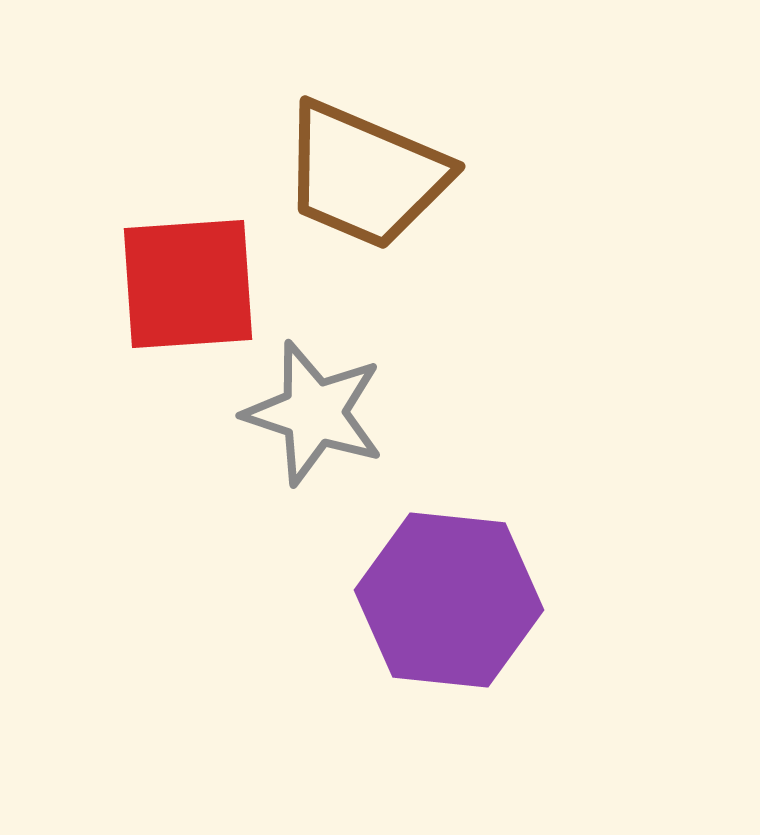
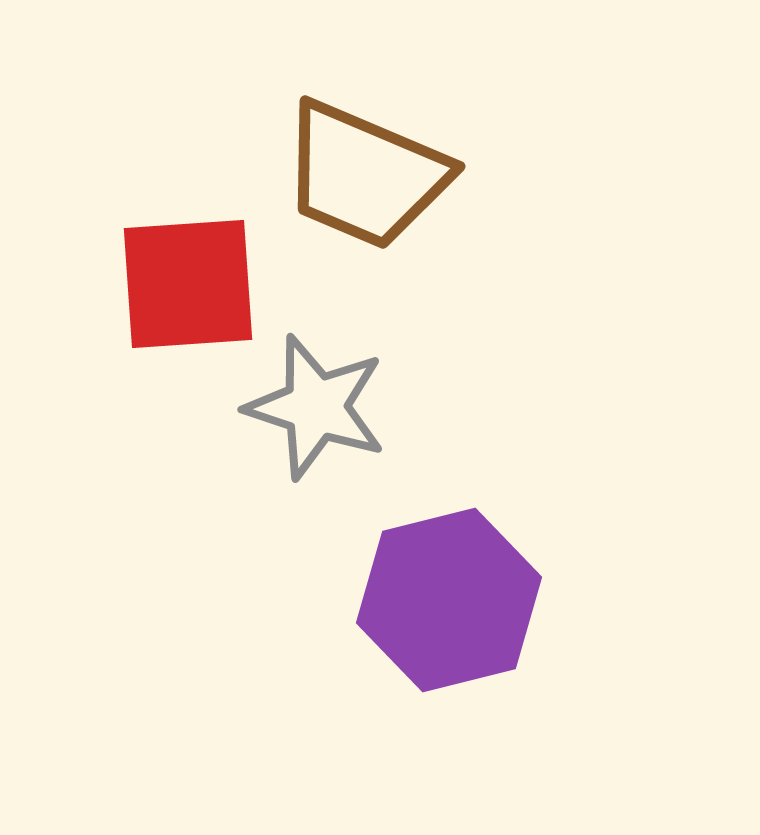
gray star: moved 2 px right, 6 px up
purple hexagon: rotated 20 degrees counterclockwise
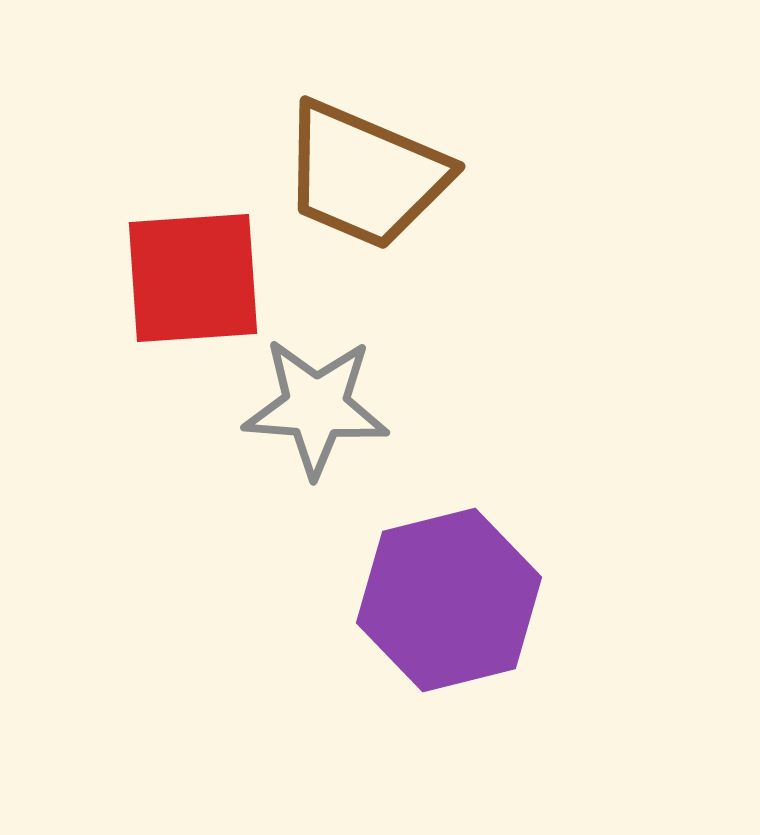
red square: moved 5 px right, 6 px up
gray star: rotated 14 degrees counterclockwise
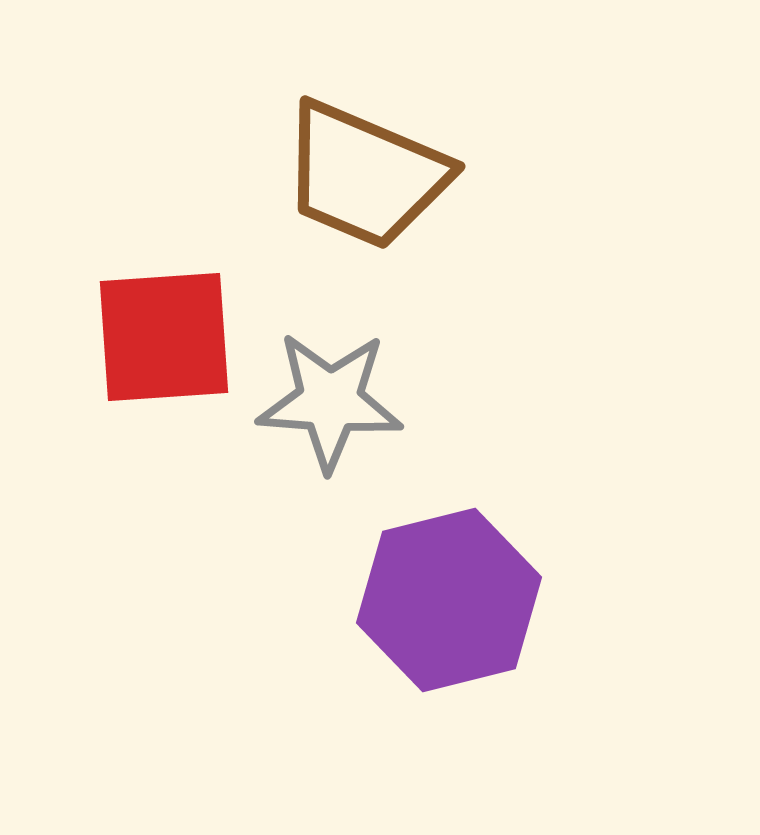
red square: moved 29 px left, 59 px down
gray star: moved 14 px right, 6 px up
